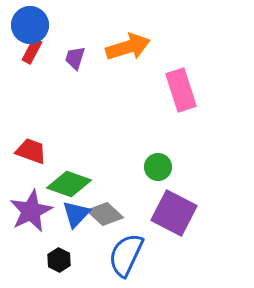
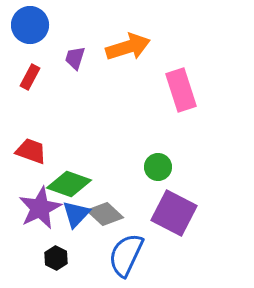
red rectangle: moved 2 px left, 26 px down
purple star: moved 9 px right, 3 px up
black hexagon: moved 3 px left, 2 px up
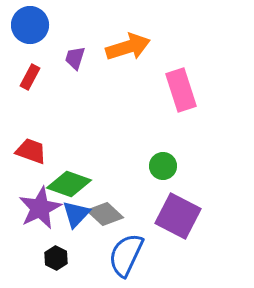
green circle: moved 5 px right, 1 px up
purple square: moved 4 px right, 3 px down
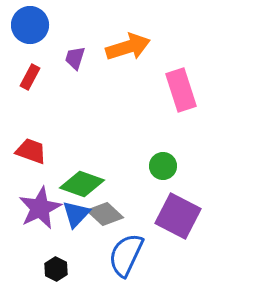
green diamond: moved 13 px right
black hexagon: moved 11 px down
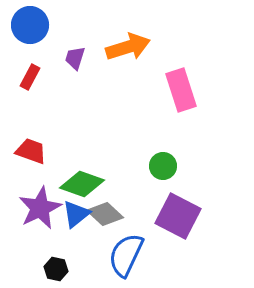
blue triangle: rotated 8 degrees clockwise
black hexagon: rotated 15 degrees counterclockwise
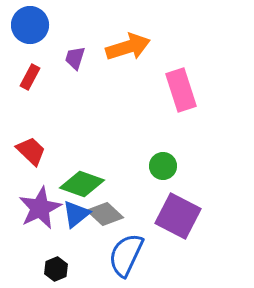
red trapezoid: rotated 24 degrees clockwise
black hexagon: rotated 25 degrees clockwise
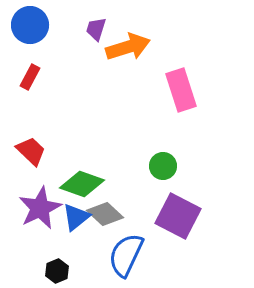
purple trapezoid: moved 21 px right, 29 px up
blue triangle: moved 3 px down
black hexagon: moved 1 px right, 2 px down
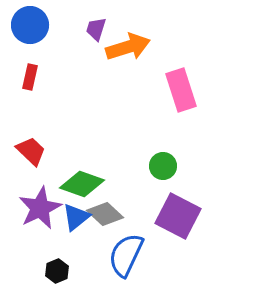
red rectangle: rotated 15 degrees counterclockwise
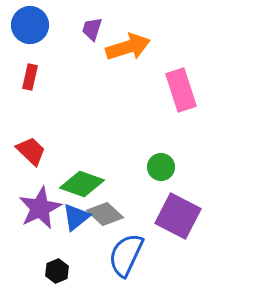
purple trapezoid: moved 4 px left
green circle: moved 2 px left, 1 px down
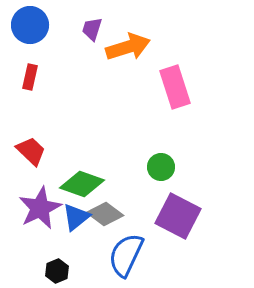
pink rectangle: moved 6 px left, 3 px up
gray diamond: rotated 6 degrees counterclockwise
